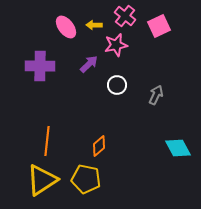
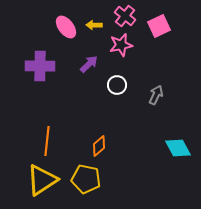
pink star: moved 5 px right
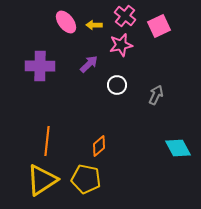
pink ellipse: moved 5 px up
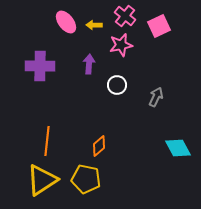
purple arrow: rotated 42 degrees counterclockwise
gray arrow: moved 2 px down
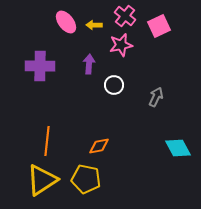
white circle: moved 3 px left
orange diamond: rotated 30 degrees clockwise
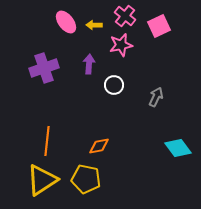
purple cross: moved 4 px right, 2 px down; rotated 20 degrees counterclockwise
cyan diamond: rotated 8 degrees counterclockwise
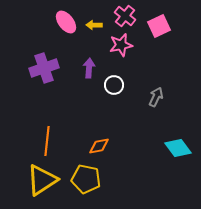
purple arrow: moved 4 px down
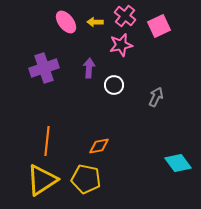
yellow arrow: moved 1 px right, 3 px up
cyan diamond: moved 15 px down
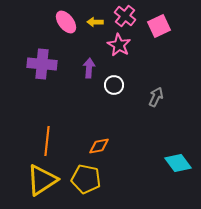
pink star: moved 2 px left; rotated 30 degrees counterclockwise
purple cross: moved 2 px left, 4 px up; rotated 24 degrees clockwise
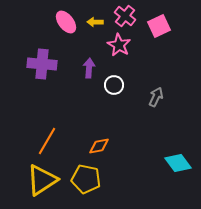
orange line: rotated 24 degrees clockwise
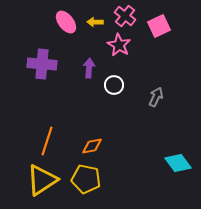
orange line: rotated 12 degrees counterclockwise
orange diamond: moved 7 px left
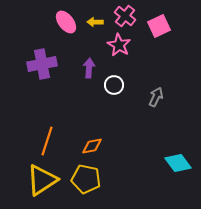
purple cross: rotated 16 degrees counterclockwise
